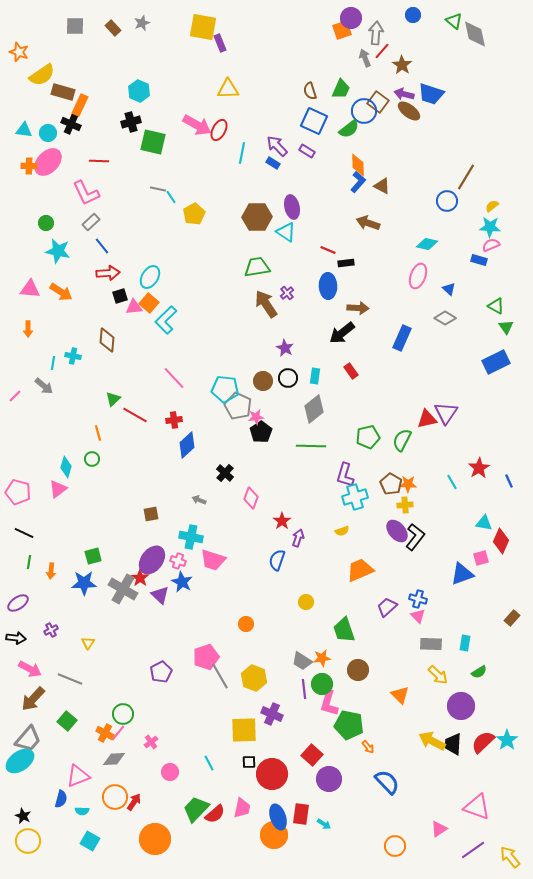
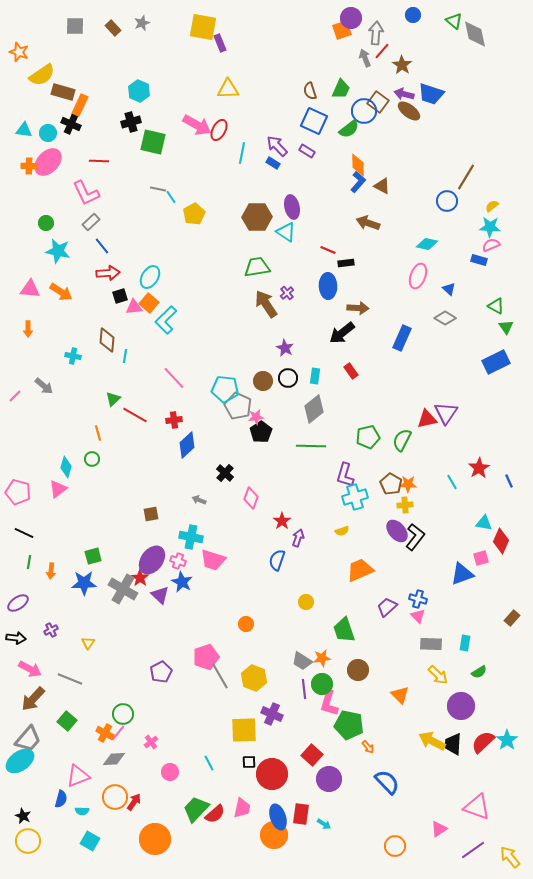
cyan line at (53, 363): moved 72 px right, 7 px up
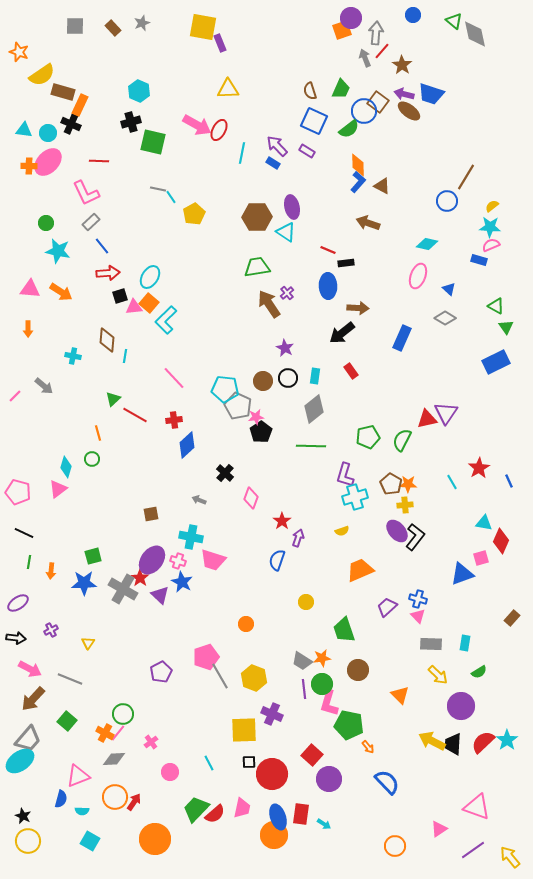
brown arrow at (266, 304): moved 3 px right
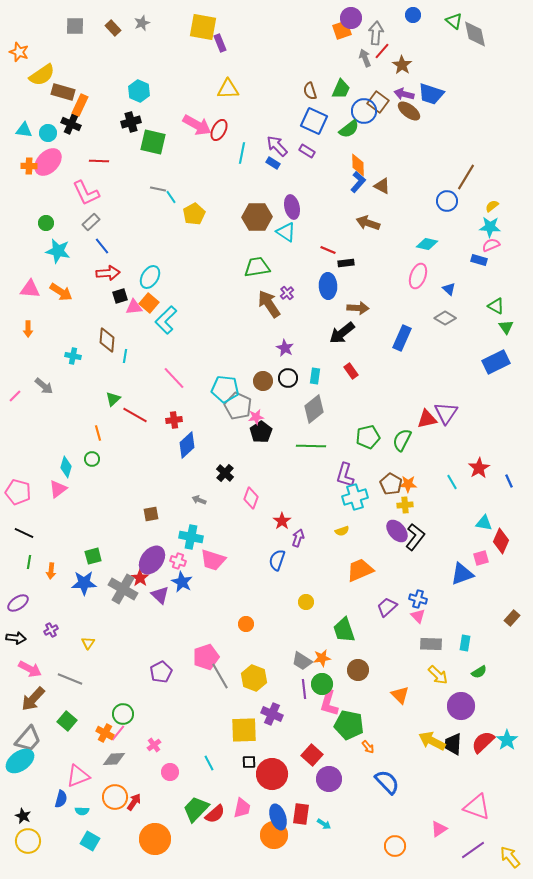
pink cross at (151, 742): moved 3 px right, 3 px down
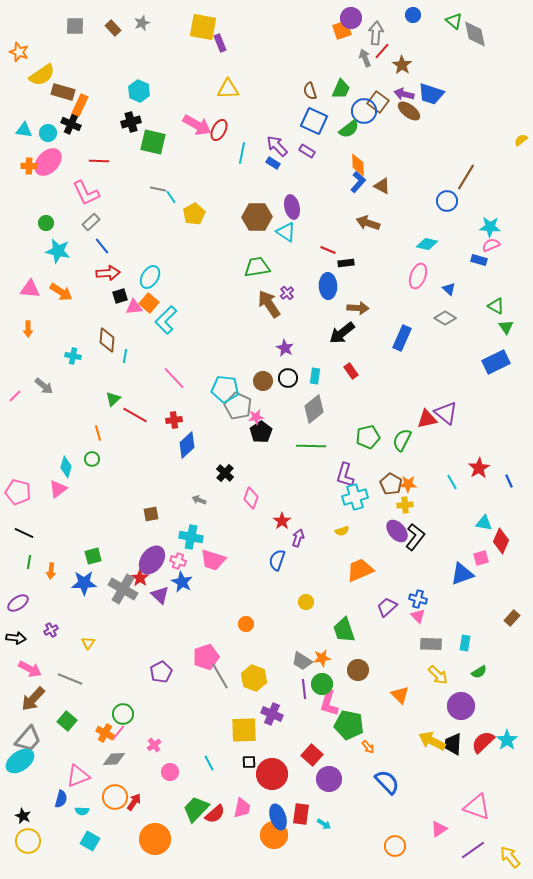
yellow semicircle at (492, 206): moved 29 px right, 66 px up
purple triangle at (446, 413): rotated 25 degrees counterclockwise
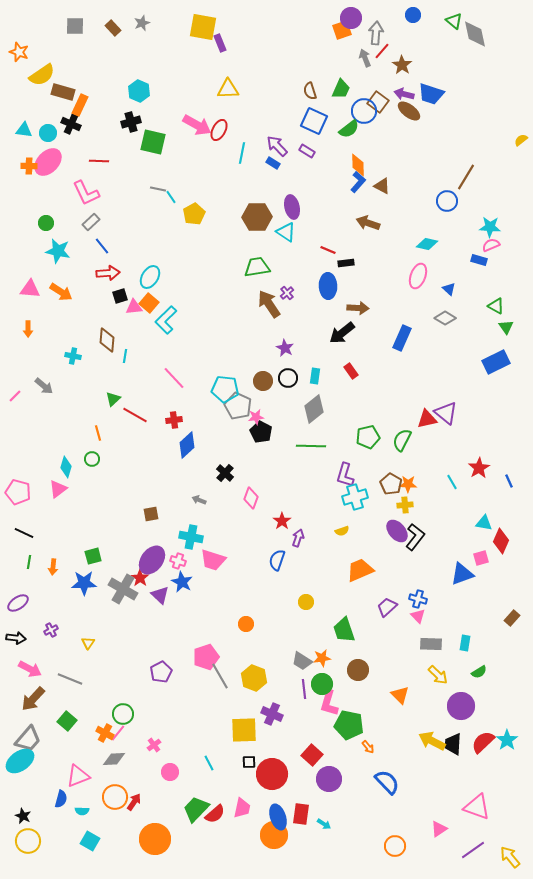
black pentagon at (261, 432): rotated 10 degrees counterclockwise
orange arrow at (51, 571): moved 2 px right, 4 px up
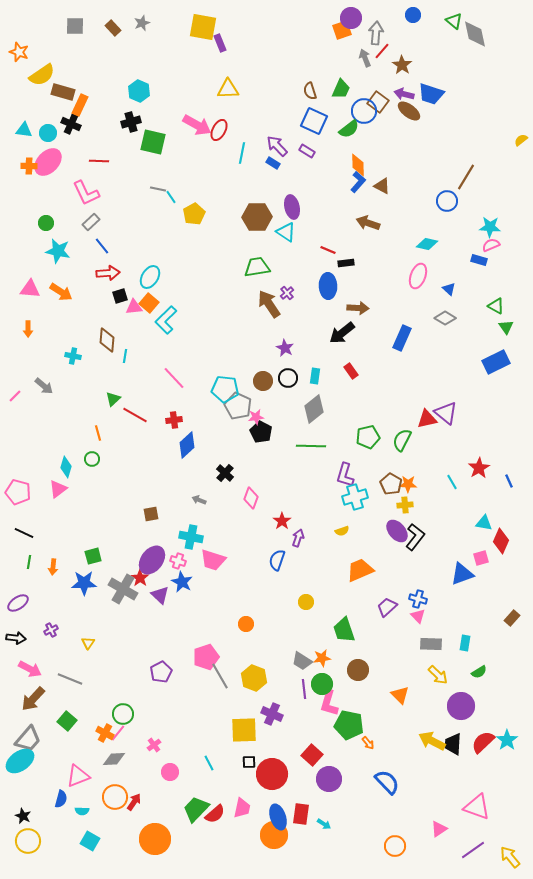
orange arrow at (368, 747): moved 4 px up
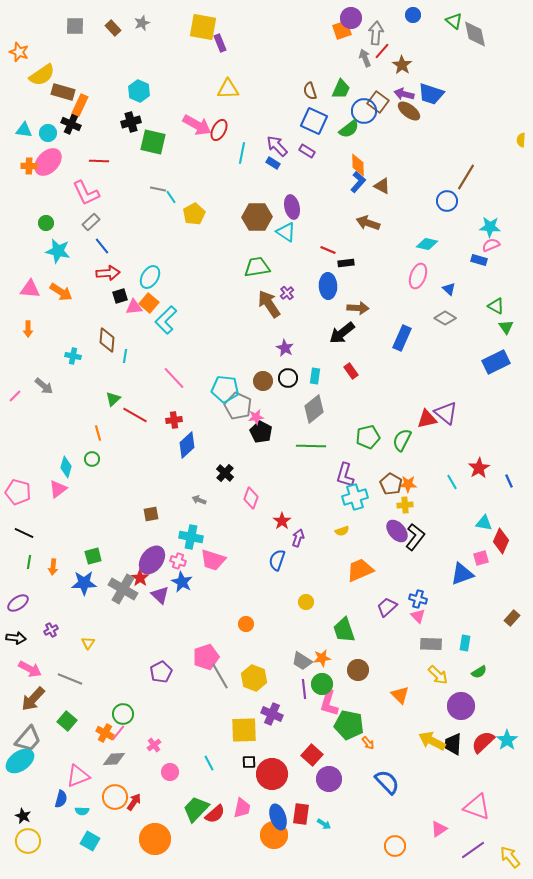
yellow semicircle at (521, 140): rotated 48 degrees counterclockwise
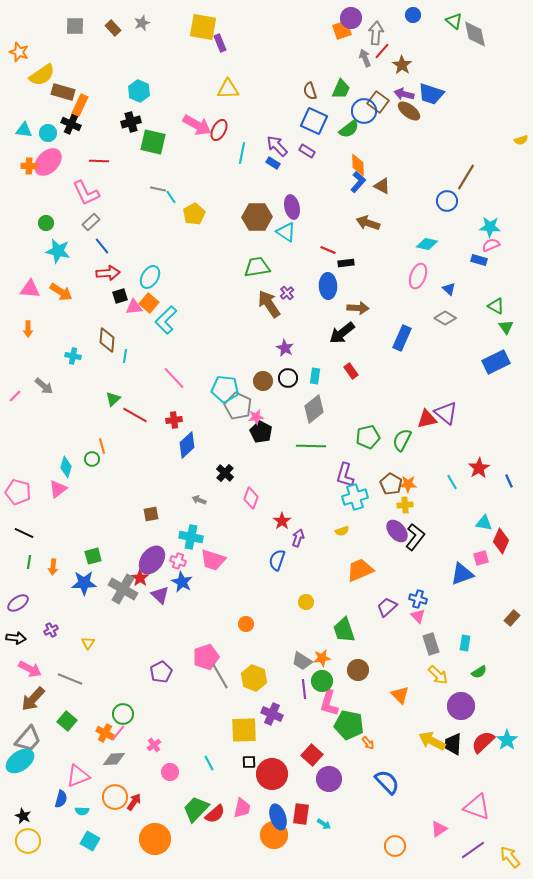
yellow semicircle at (521, 140): rotated 112 degrees counterclockwise
orange line at (98, 433): moved 4 px right, 13 px down
gray rectangle at (431, 644): rotated 70 degrees clockwise
green circle at (322, 684): moved 3 px up
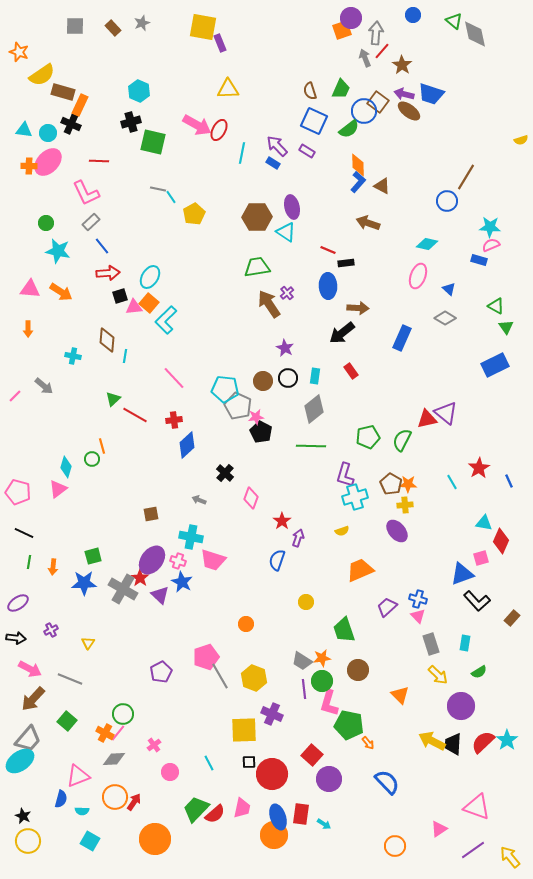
blue rectangle at (496, 362): moved 1 px left, 3 px down
black L-shape at (415, 537): moved 62 px right, 64 px down; rotated 100 degrees clockwise
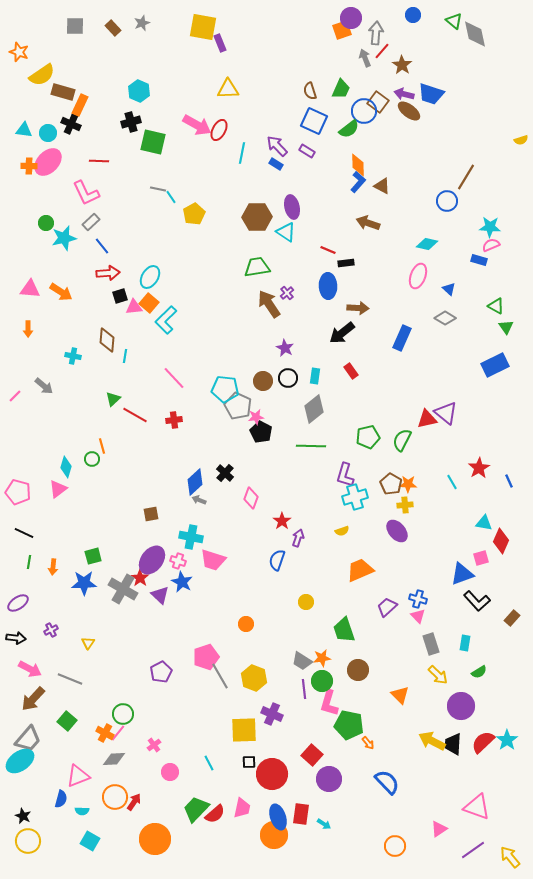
blue rectangle at (273, 163): moved 3 px right, 1 px down
cyan star at (58, 251): moved 6 px right, 13 px up; rotated 25 degrees counterclockwise
blue diamond at (187, 445): moved 8 px right, 37 px down
